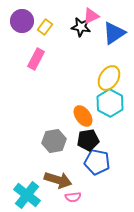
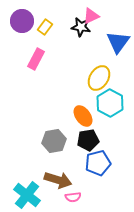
blue triangle: moved 4 px right, 9 px down; rotated 20 degrees counterclockwise
yellow ellipse: moved 10 px left
blue pentagon: moved 1 px right, 1 px down; rotated 25 degrees counterclockwise
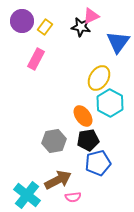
brown arrow: rotated 44 degrees counterclockwise
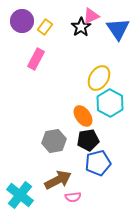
black star: rotated 30 degrees clockwise
blue triangle: moved 13 px up; rotated 10 degrees counterclockwise
cyan cross: moved 7 px left
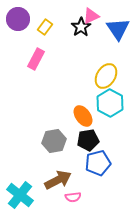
purple circle: moved 4 px left, 2 px up
yellow ellipse: moved 7 px right, 2 px up
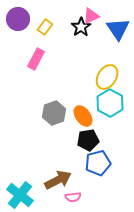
yellow ellipse: moved 1 px right, 1 px down
gray hexagon: moved 28 px up; rotated 10 degrees counterclockwise
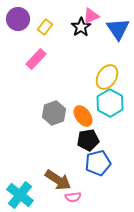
pink rectangle: rotated 15 degrees clockwise
brown arrow: rotated 60 degrees clockwise
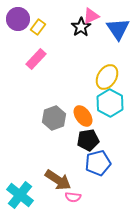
yellow rectangle: moved 7 px left
gray hexagon: moved 5 px down
pink semicircle: rotated 14 degrees clockwise
